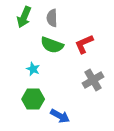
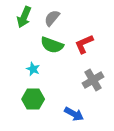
gray semicircle: rotated 42 degrees clockwise
blue arrow: moved 14 px right, 2 px up
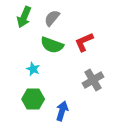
red L-shape: moved 2 px up
blue arrow: moved 12 px left, 3 px up; rotated 102 degrees counterclockwise
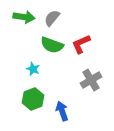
green arrow: rotated 105 degrees counterclockwise
red L-shape: moved 3 px left, 2 px down
gray cross: moved 2 px left
green hexagon: rotated 20 degrees counterclockwise
blue arrow: rotated 36 degrees counterclockwise
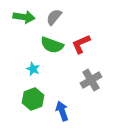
gray semicircle: moved 2 px right, 1 px up
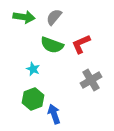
blue arrow: moved 8 px left, 3 px down
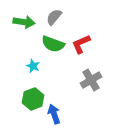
green arrow: moved 5 px down
green semicircle: moved 1 px right, 1 px up
cyan star: moved 3 px up
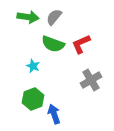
green arrow: moved 4 px right, 5 px up
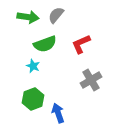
gray semicircle: moved 2 px right, 2 px up
green semicircle: moved 8 px left; rotated 40 degrees counterclockwise
blue arrow: moved 4 px right, 1 px up
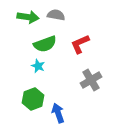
gray semicircle: rotated 60 degrees clockwise
red L-shape: moved 1 px left
cyan star: moved 5 px right
